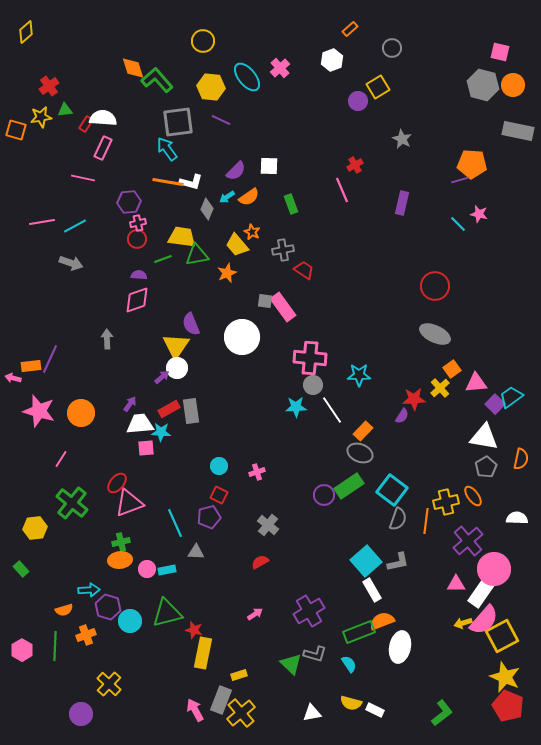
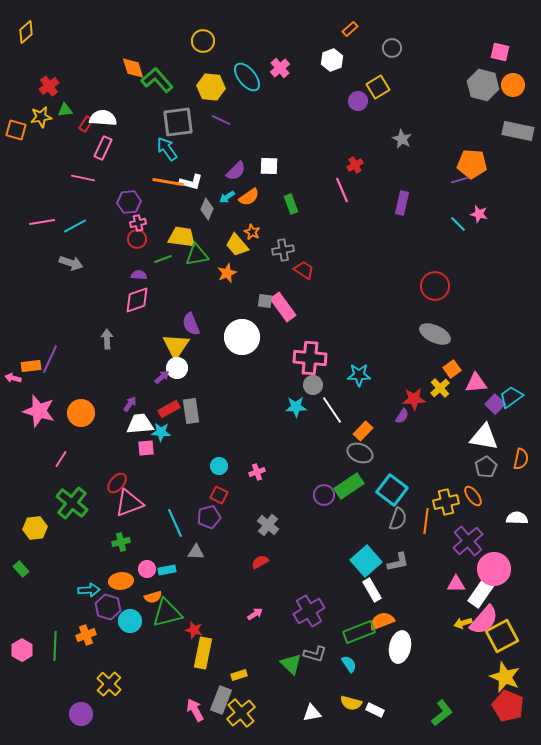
orange ellipse at (120, 560): moved 1 px right, 21 px down
orange semicircle at (64, 610): moved 89 px right, 13 px up
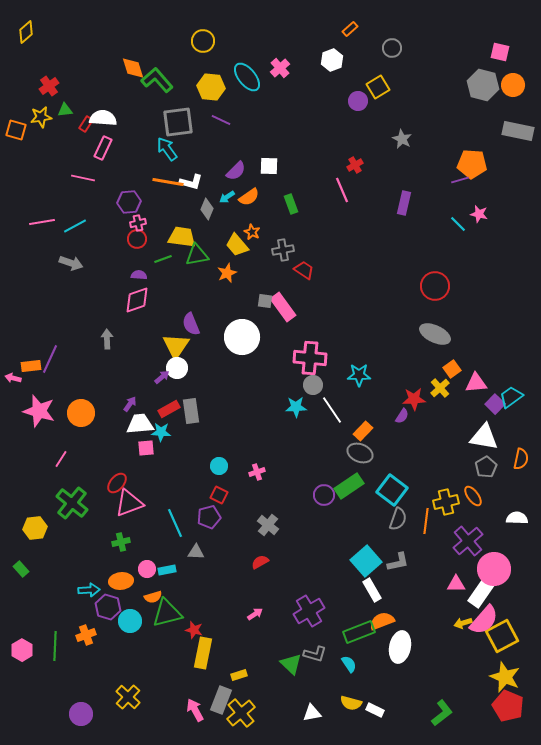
purple rectangle at (402, 203): moved 2 px right
yellow cross at (109, 684): moved 19 px right, 13 px down
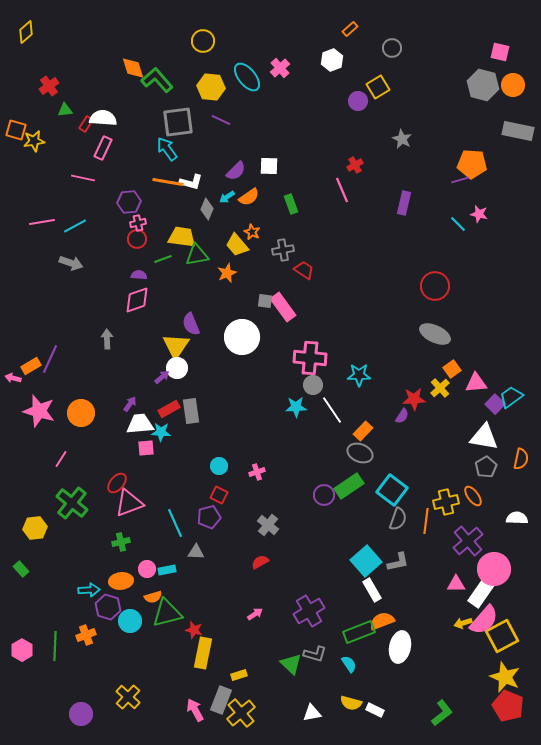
yellow star at (41, 117): moved 7 px left, 24 px down
orange rectangle at (31, 366): rotated 24 degrees counterclockwise
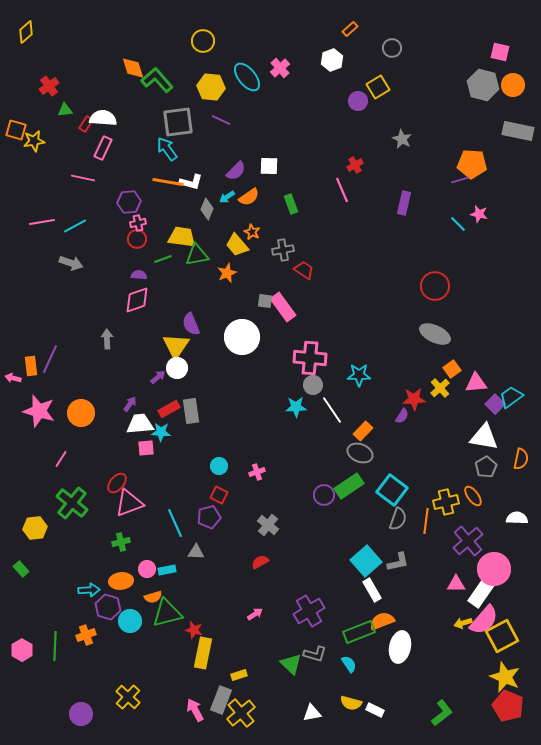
orange rectangle at (31, 366): rotated 66 degrees counterclockwise
purple arrow at (162, 377): moved 4 px left
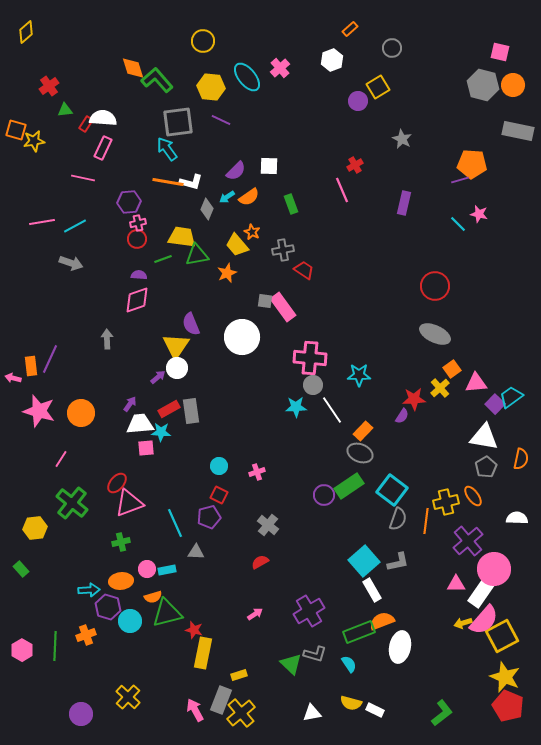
cyan square at (366, 561): moved 2 px left
